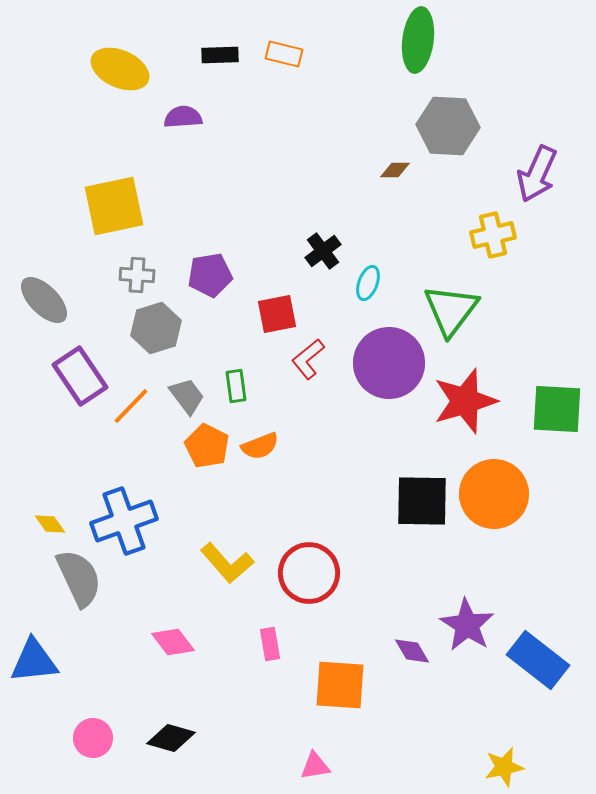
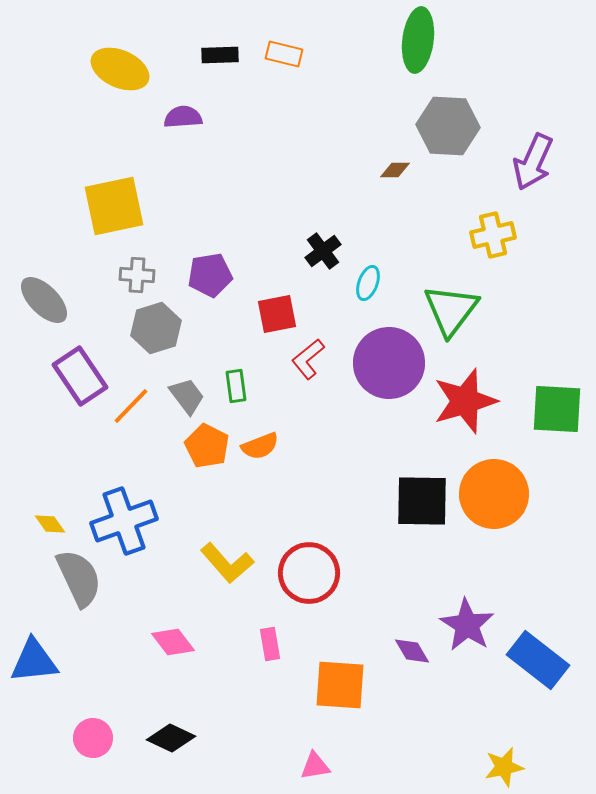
purple arrow at (537, 174): moved 4 px left, 12 px up
black diamond at (171, 738): rotated 9 degrees clockwise
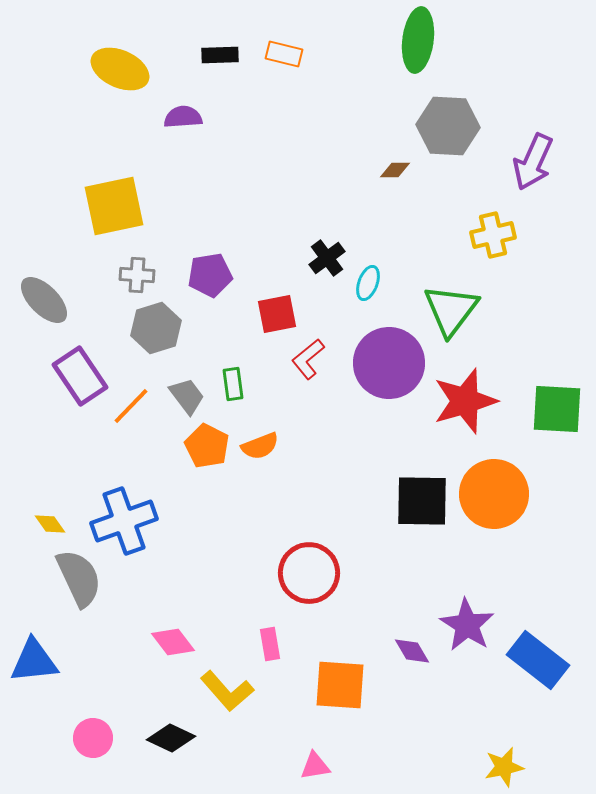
black cross at (323, 251): moved 4 px right, 7 px down
green rectangle at (236, 386): moved 3 px left, 2 px up
yellow L-shape at (227, 563): moved 128 px down
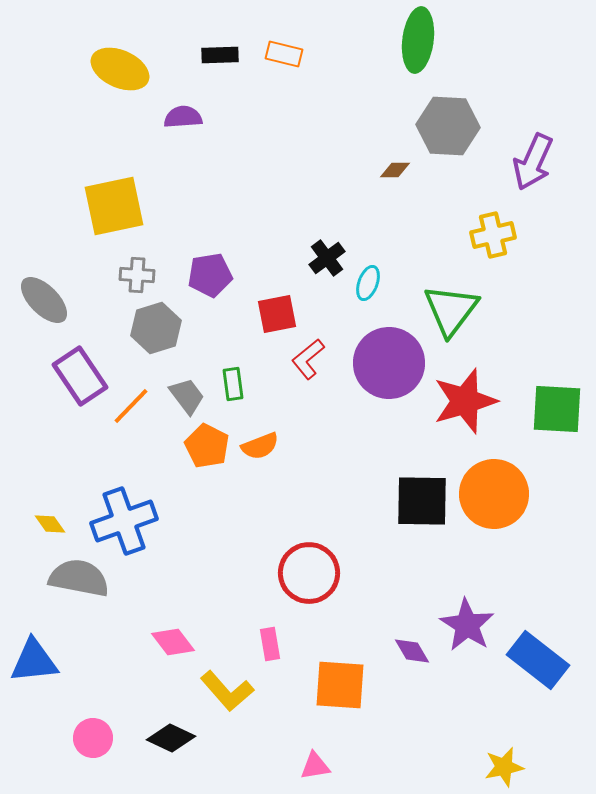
gray semicircle at (79, 578): rotated 54 degrees counterclockwise
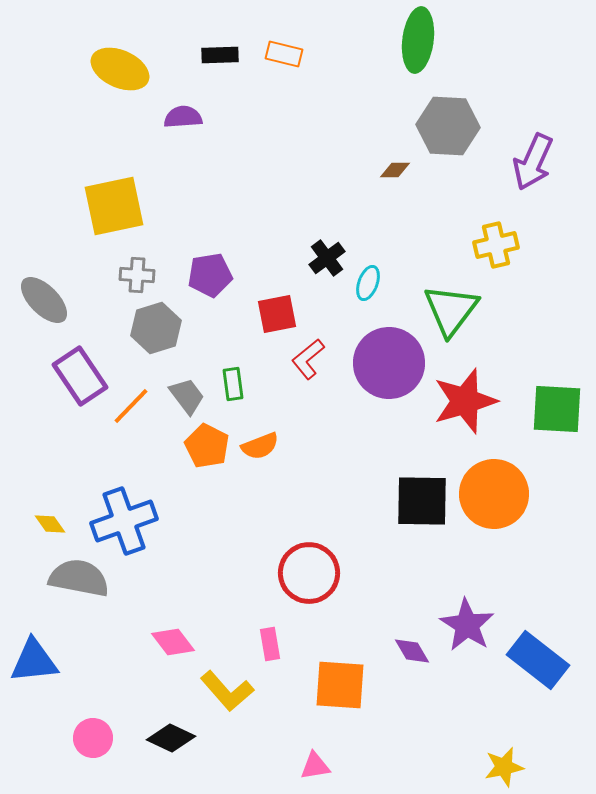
yellow cross at (493, 235): moved 3 px right, 10 px down
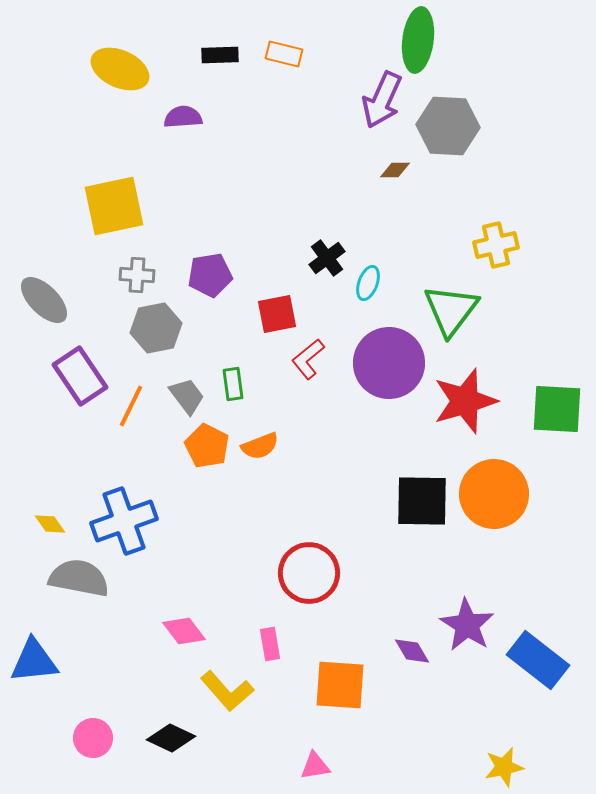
purple arrow at (533, 162): moved 151 px left, 62 px up
gray hexagon at (156, 328): rotated 6 degrees clockwise
orange line at (131, 406): rotated 18 degrees counterclockwise
pink diamond at (173, 642): moved 11 px right, 11 px up
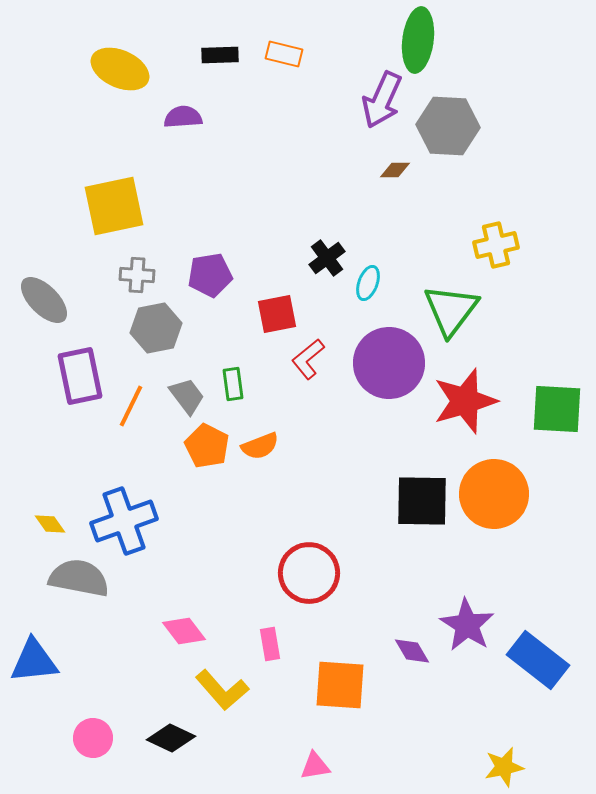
purple rectangle at (80, 376): rotated 22 degrees clockwise
yellow L-shape at (227, 691): moved 5 px left, 1 px up
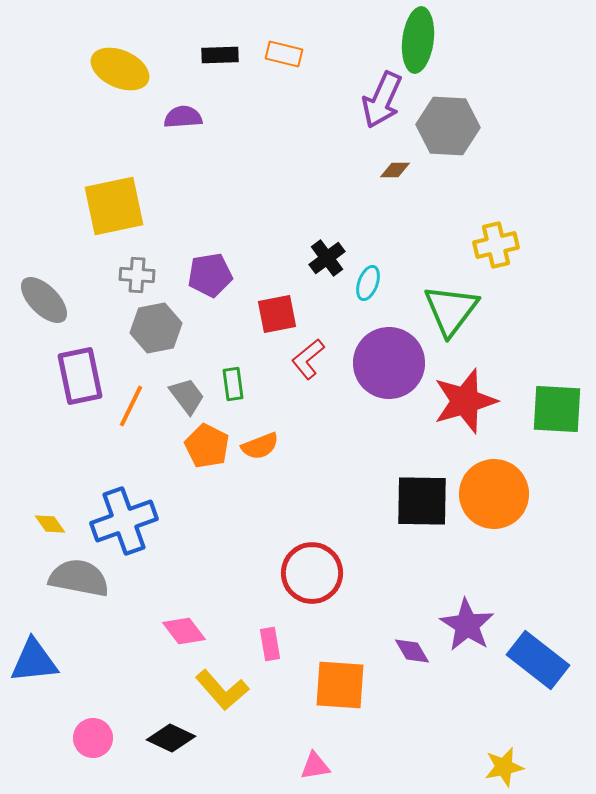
red circle at (309, 573): moved 3 px right
